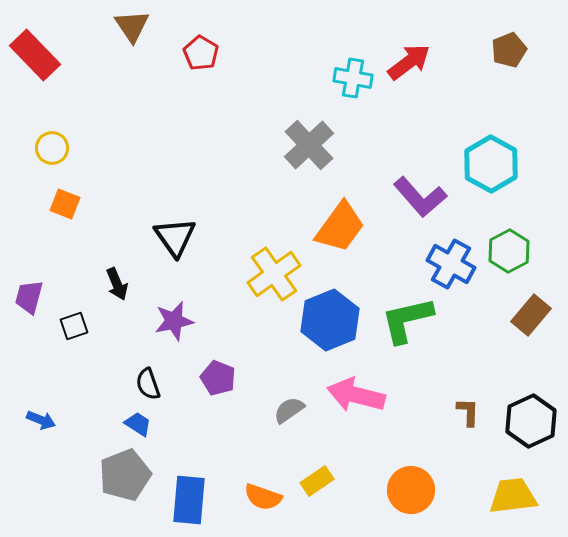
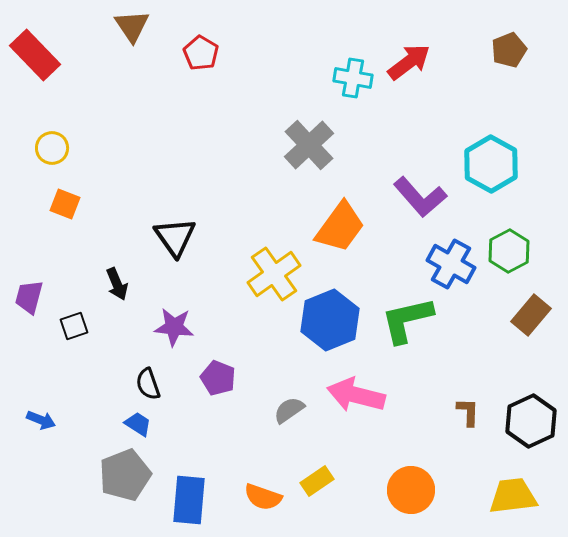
purple star: moved 6 px down; rotated 18 degrees clockwise
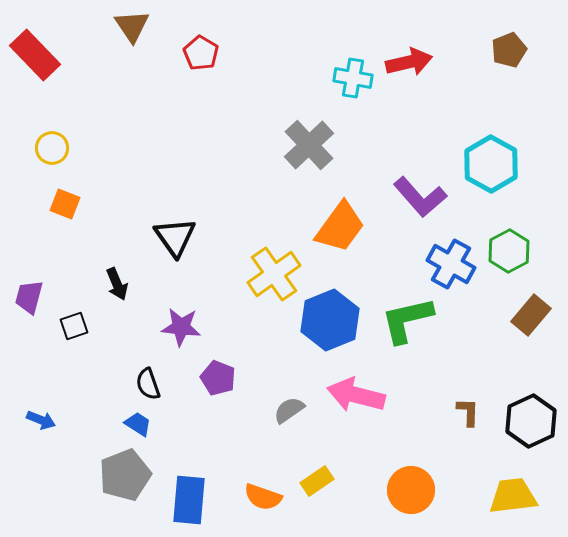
red arrow: rotated 24 degrees clockwise
purple star: moved 7 px right
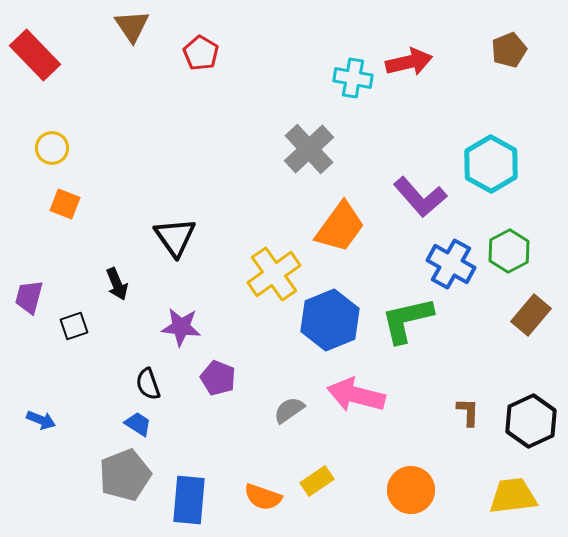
gray cross: moved 4 px down
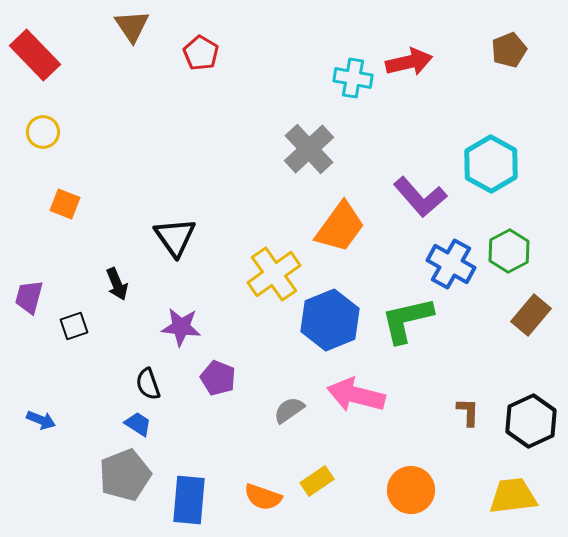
yellow circle: moved 9 px left, 16 px up
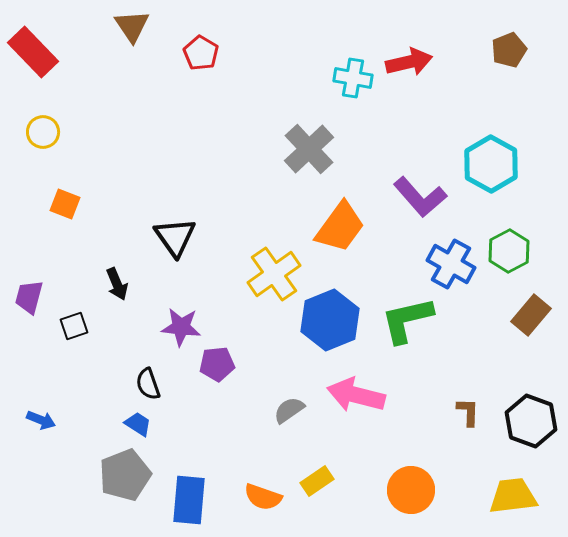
red rectangle: moved 2 px left, 3 px up
purple pentagon: moved 1 px left, 14 px up; rotated 28 degrees counterclockwise
black hexagon: rotated 15 degrees counterclockwise
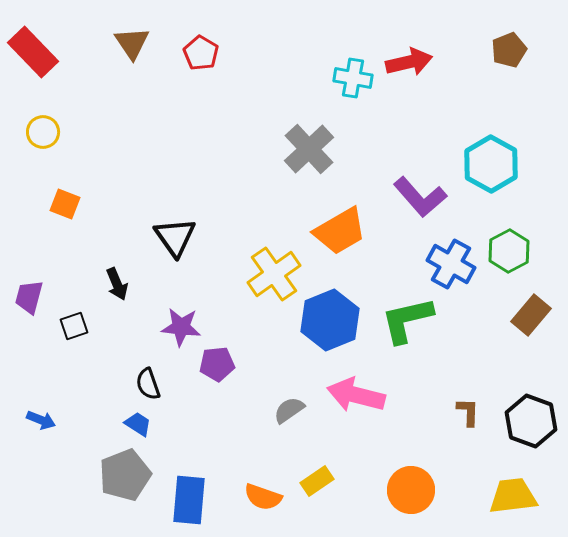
brown triangle: moved 17 px down
orange trapezoid: moved 4 px down; rotated 24 degrees clockwise
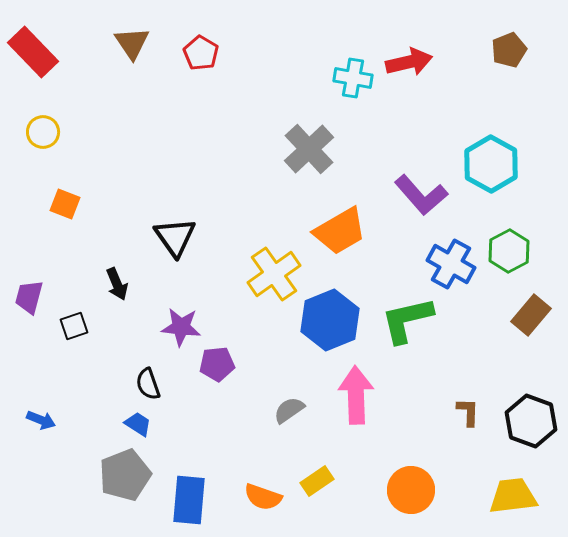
purple L-shape: moved 1 px right, 2 px up
pink arrow: rotated 74 degrees clockwise
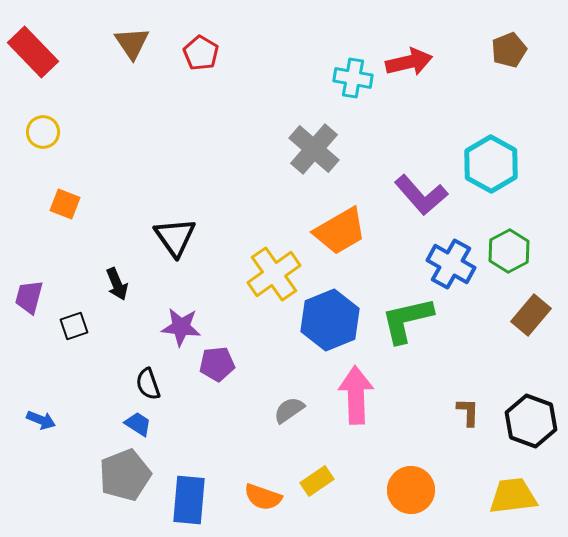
gray cross: moved 5 px right; rotated 6 degrees counterclockwise
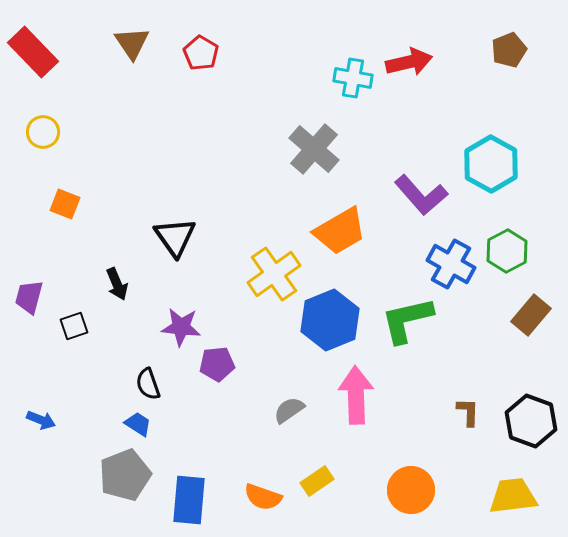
green hexagon: moved 2 px left
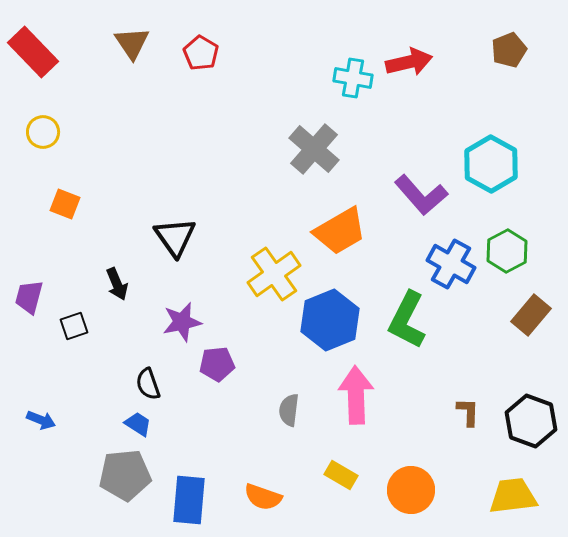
green L-shape: rotated 50 degrees counterclockwise
purple star: moved 1 px right, 5 px up; rotated 18 degrees counterclockwise
gray semicircle: rotated 48 degrees counterclockwise
gray pentagon: rotated 15 degrees clockwise
yellow rectangle: moved 24 px right, 6 px up; rotated 64 degrees clockwise
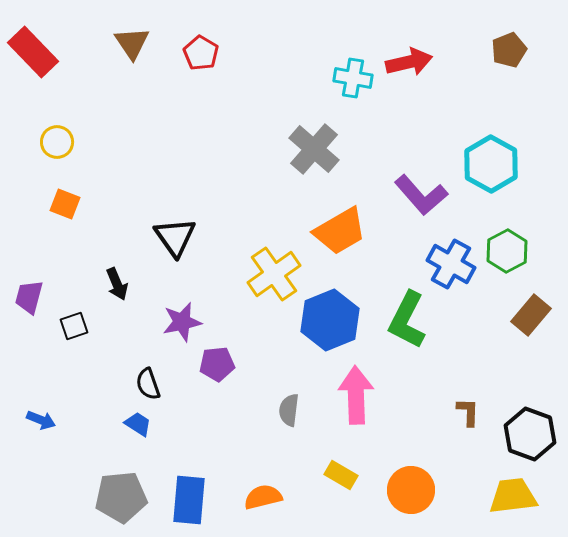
yellow circle: moved 14 px right, 10 px down
black hexagon: moved 1 px left, 13 px down
gray pentagon: moved 4 px left, 22 px down
orange semicircle: rotated 147 degrees clockwise
